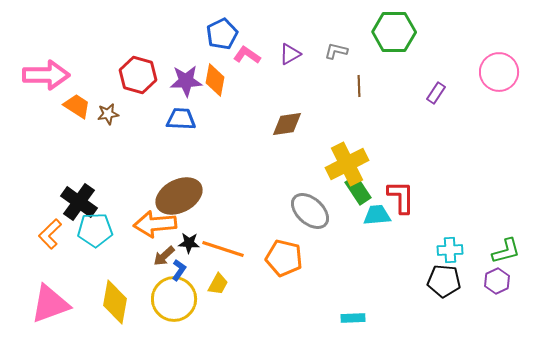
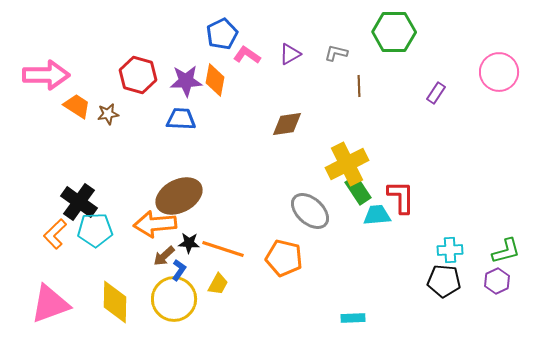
gray L-shape: moved 2 px down
orange L-shape: moved 5 px right
yellow diamond: rotated 9 degrees counterclockwise
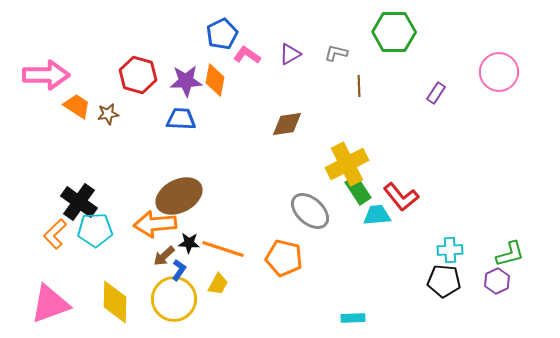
red L-shape: rotated 141 degrees clockwise
green L-shape: moved 4 px right, 3 px down
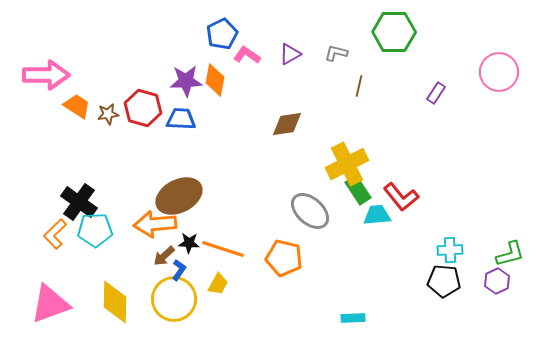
red hexagon: moved 5 px right, 33 px down
brown line: rotated 15 degrees clockwise
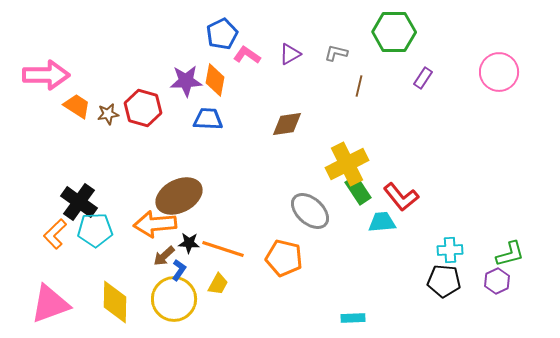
purple rectangle: moved 13 px left, 15 px up
blue trapezoid: moved 27 px right
cyan trapezoid: moved 5 px right, 7 px down
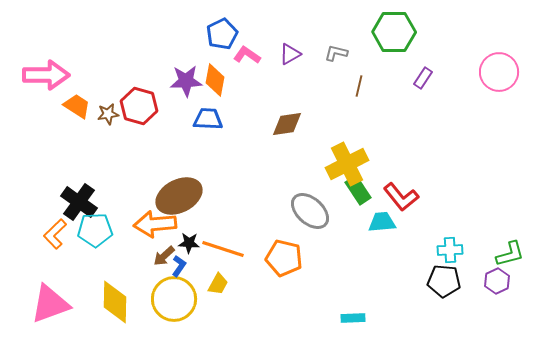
red hexagon: moved 4 px left, 2 px up
blue L-shape: moved 4 px up
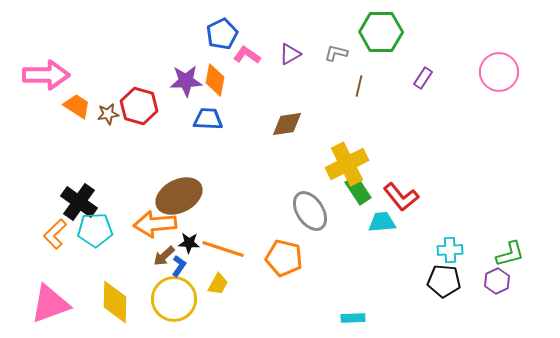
green hexagon: moved 13 px left
gray ellipse: rotated 15 degrees clockwise
